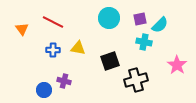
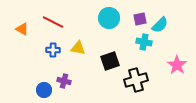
orange triangle: rotated 24 degrees counterclockwise
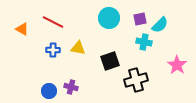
purple cross: moved 7 px right, 6 px down
blue circle: moved 5 px right, 1 px down
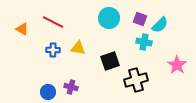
purple square: rotated 32 degrees clockwise
blue circle: moved 1 px left, 1 px down
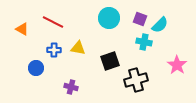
blue cross: moved 1 px right
blue circle: moved 12 px left, 24 px up
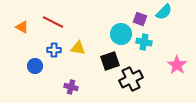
cyan circle: moved 12 px right, 16 px down
cyan semicircle: moved 4 px right, 13 px up
orange triangle: moved 2 px up
blue circle: moved 1 px left, 2 px up
black cross: moved 5 px left, 1 px up; rotated 10 degrees counterclockwise
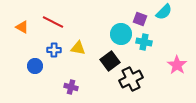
black square: rotated 18 degrees counterclockwise
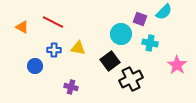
cyan cross: moved 6 px right, 1 px down
